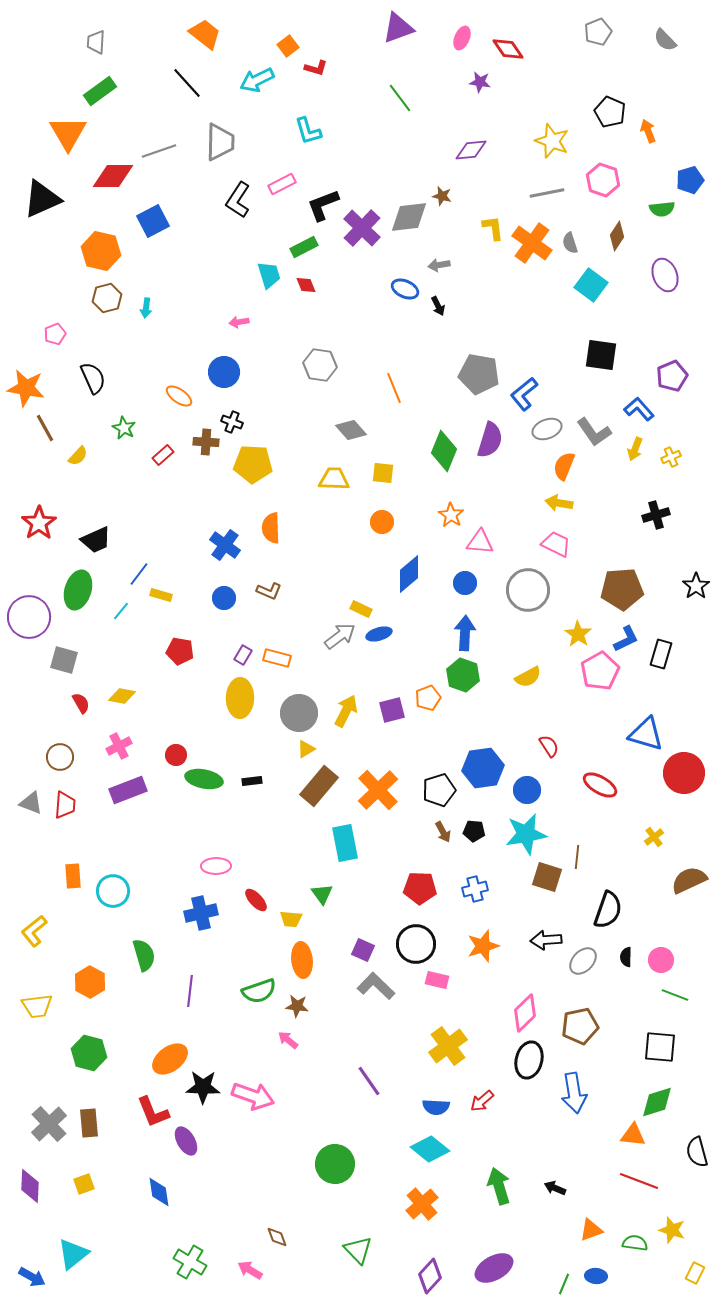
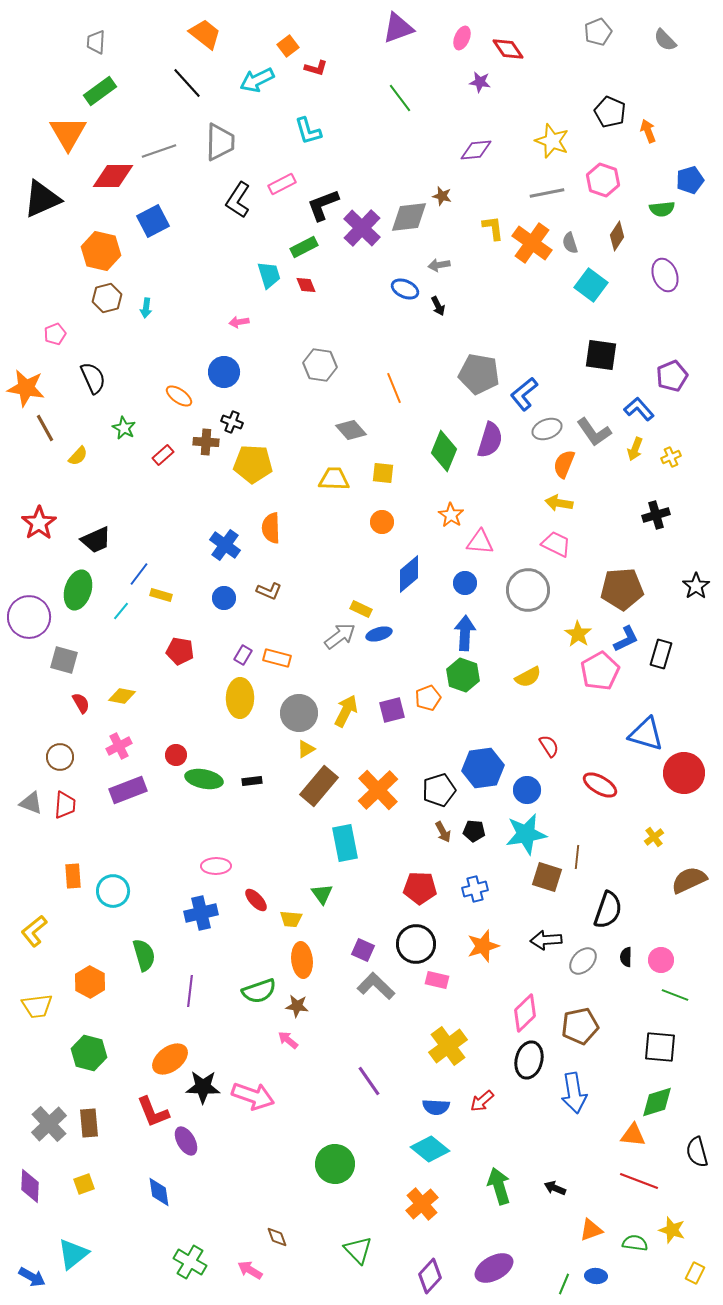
purple diamond at (471, 150): moved 5 px right
orange semicircle at (564, 466): moved 2 px up
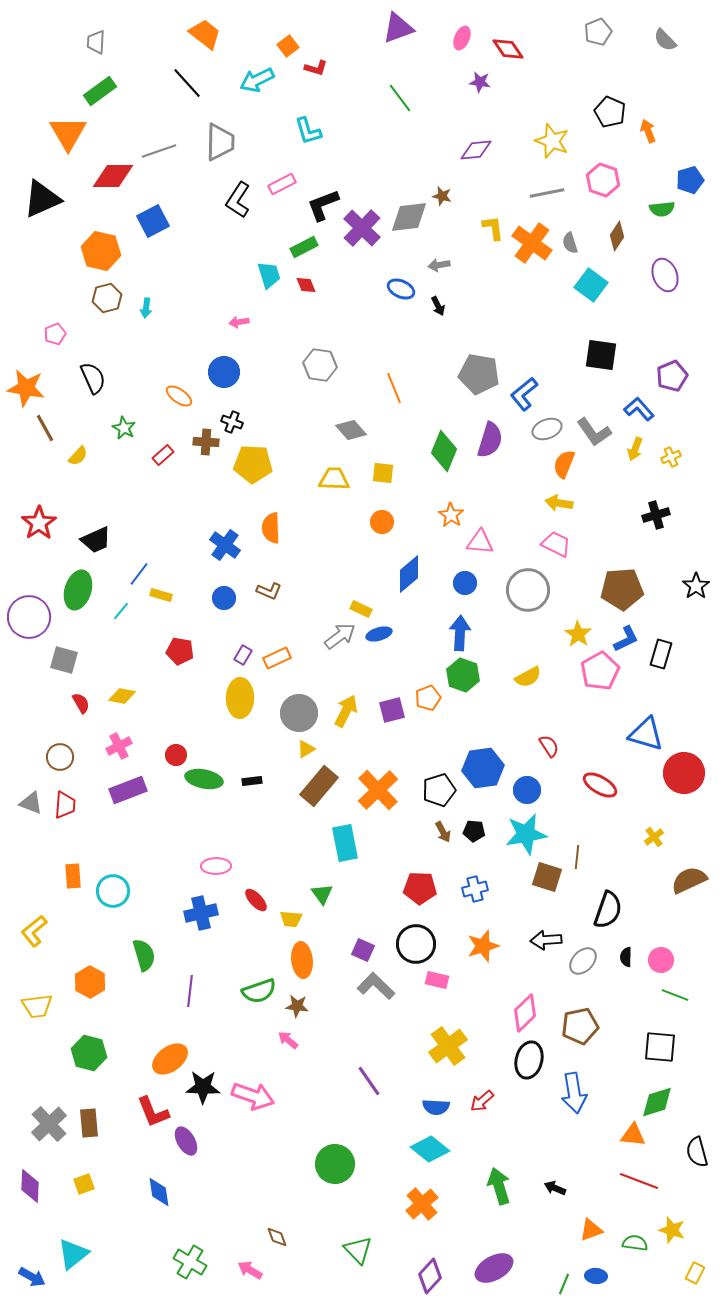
blue ellipse at (405, 289): moved 4 px left
blue arrow at (465, 633): moved 5 px left
orange rectangle at (277, 658): rotated 40 degrees counterclockwise
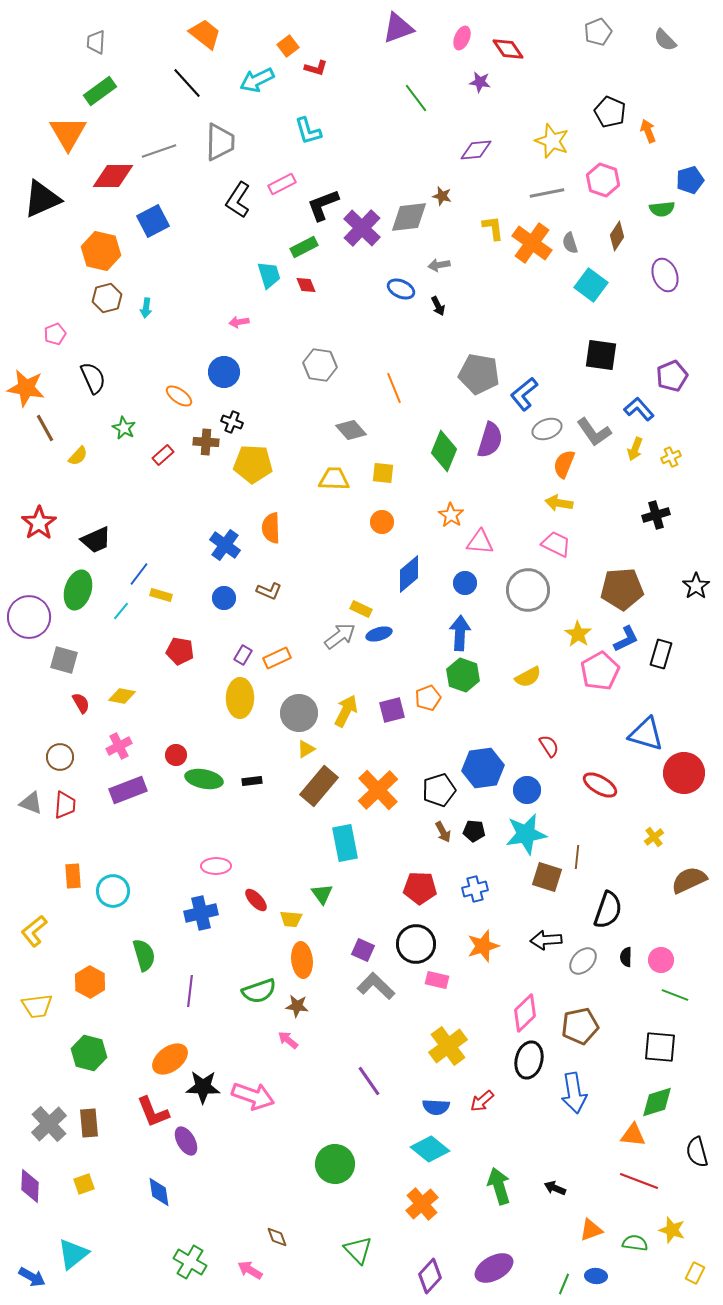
green line at (400, 98): moved 16 px right
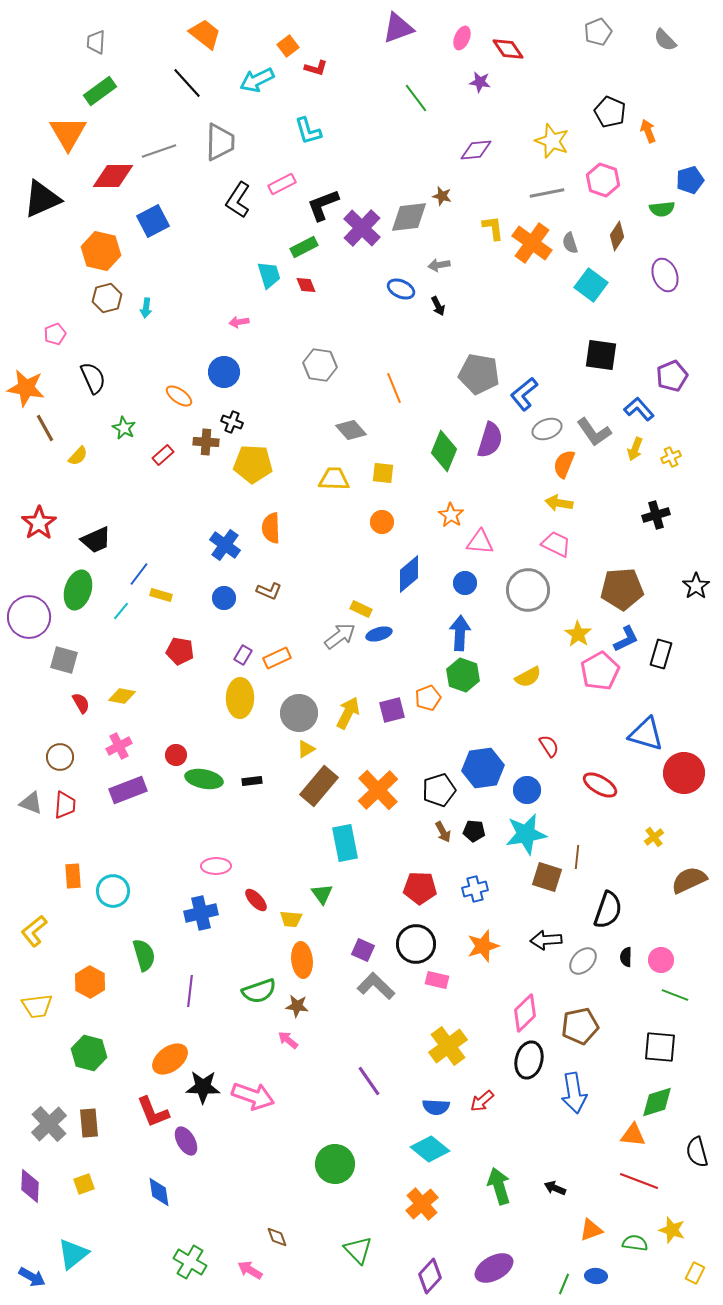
yellow arrow at (346, 711): moved 2 px right, 2 px down
